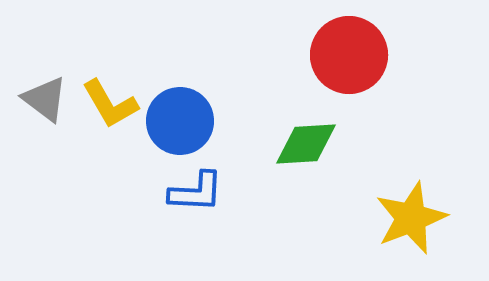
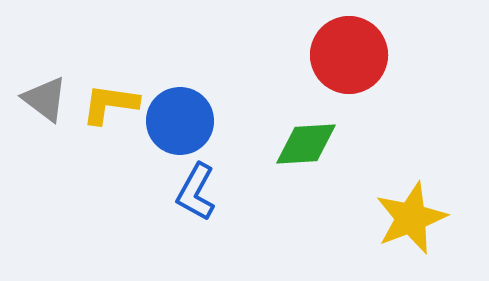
yellow L-shape: rotated 128 degrees clockwise
blue L-shape: rotated 116 degrees clockwise
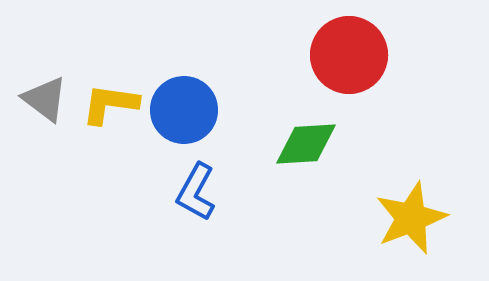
blue circle: moved 4 px right, 11 px up
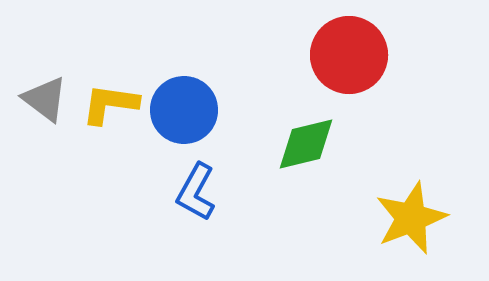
green diamond: rotated 10 degrees counterclockwise
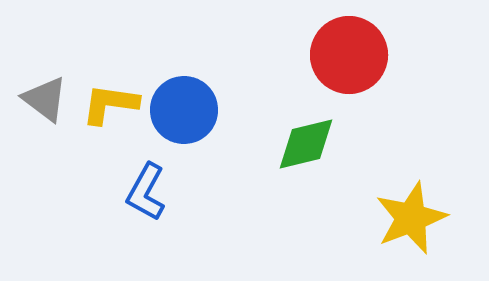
blue L-shape: moved 50 px left
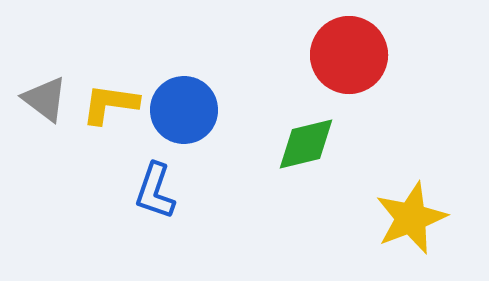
blue L-shape: moved 9 px right, 1 px up; rotated 10 degrees counterclockwise
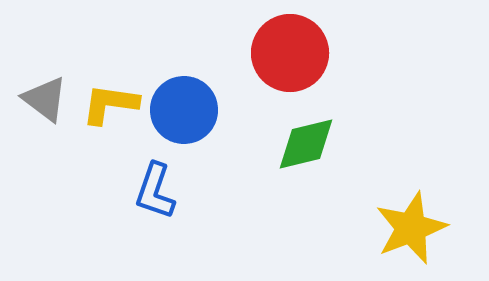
red circle: moved 59 px left, 2 px up
yellow star: moved 10 px down
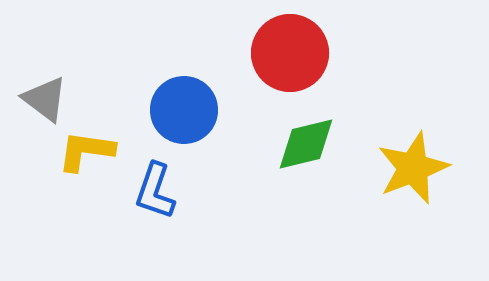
yellow L-shape: moved 24 px left, 47 px down
yellow star: moved 2 px right, 60 px up
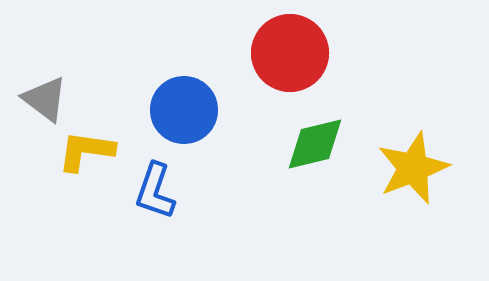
green diamond: moved 9 px right
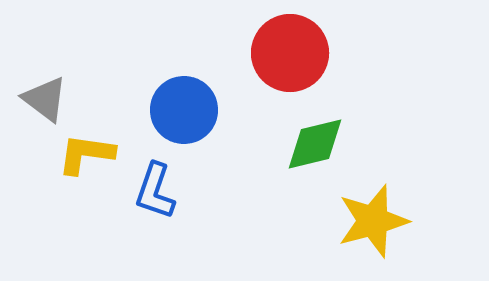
yellow L-shape: moved 3 px down
yellow star: moved 40 px left, 53 px down; rotated 6 degrees clockwise
